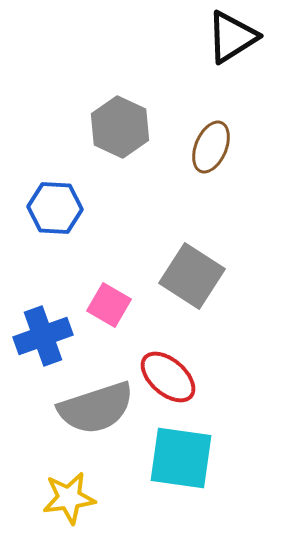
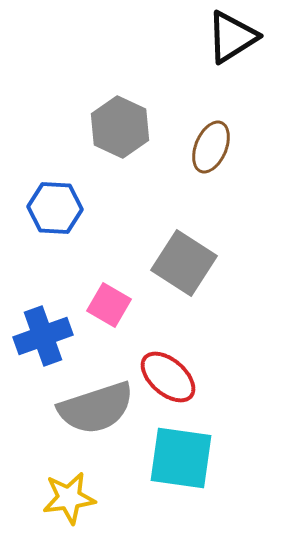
gray square: moved 8 px left, 13 px up
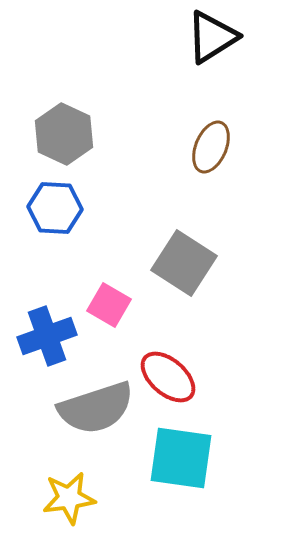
black triangle: moved 20 px left
gray hexagon: moved 56 px left, 7 px down
blue cross: moved 4 px right
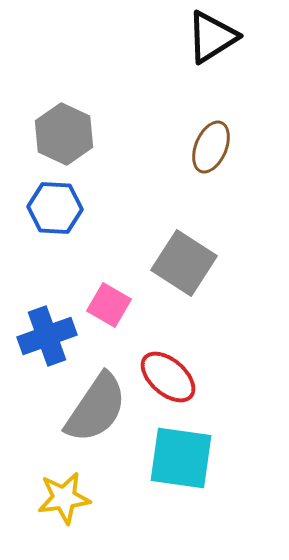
gray semicircle: rotated 38 degrees counterclockwise
yellow star: moved 5 px left
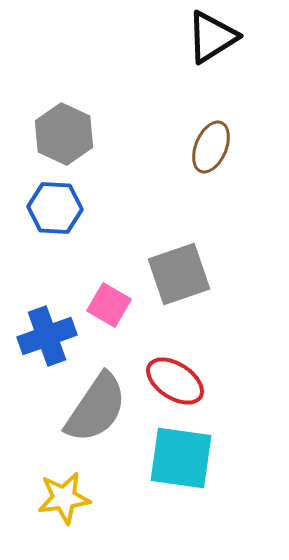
gray square: moved 5 px left, 11 px down; rotated 38 degrees clockwise
red ellipse: moved 7 px right, 4 px down; rotated 8 degrees counterclockwise
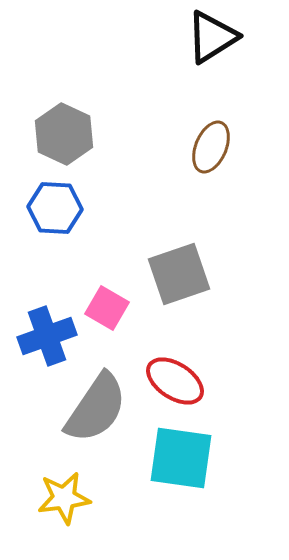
pink square: moved 2 px left, 3 px down
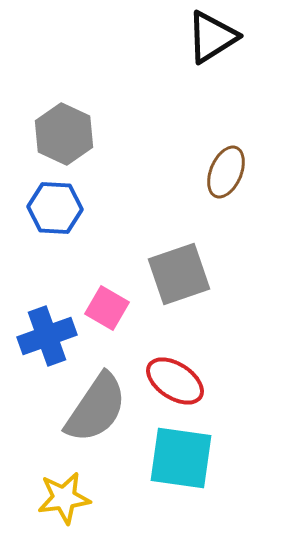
brown ellipse: moved 15 px right, 25 px down
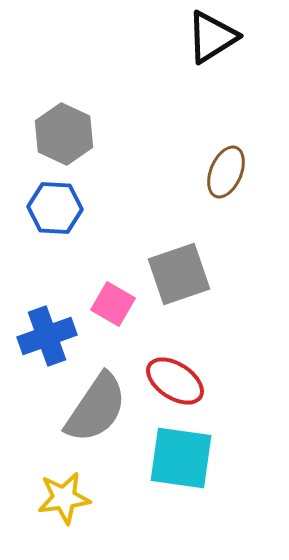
pink square: moved 6 px right, 4 px up
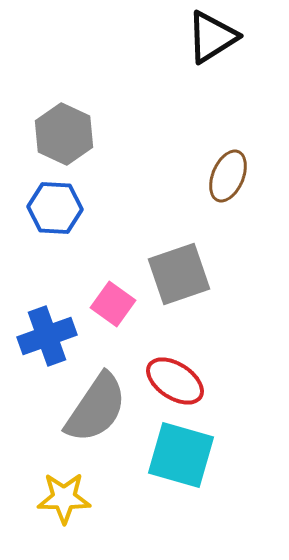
brown ellipse: moved 2 px right, 4 px down
pink square: rotated 6 degrees clockwise
cyan square: moved 3 px up; rotated 8 degrees clockwise
yellow star: rotated 8 degrees clockwise
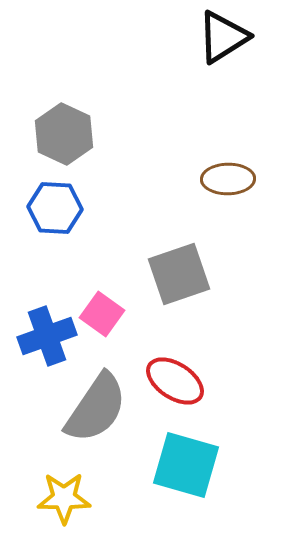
black triangle: moved 11 px right
brown ellipse: moved 3 px down; rotated 66 degrees clockwise
pink square: moved 11 px left, 10 px down
cyan square: moved 5 px right, 10 px down
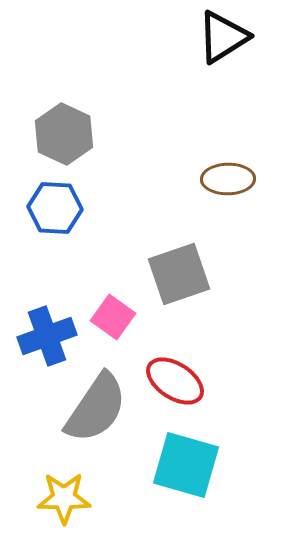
pink square: moved 11 px right, 3 px down
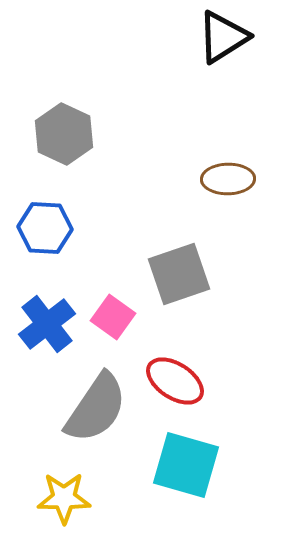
blue hexagon: moved 10 px left, 20 px down
blue cross: moved 12 px up; rotated 18 degrees counterclockwise
